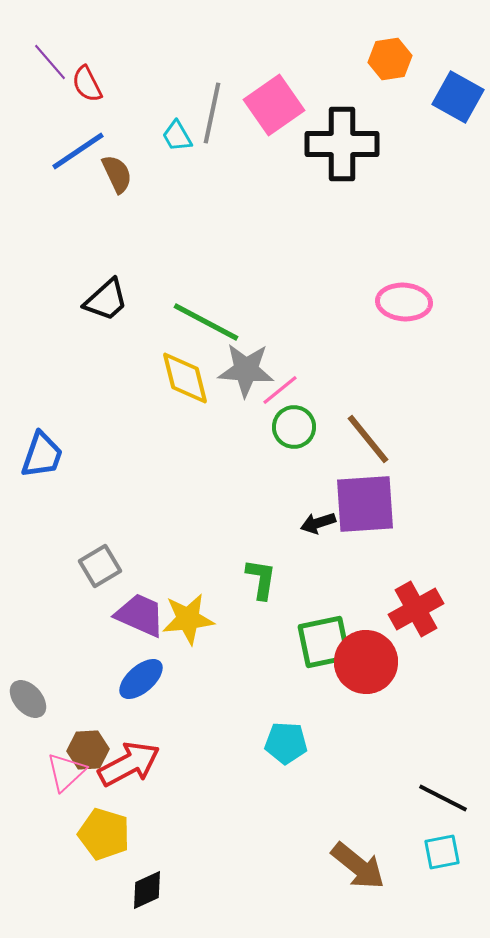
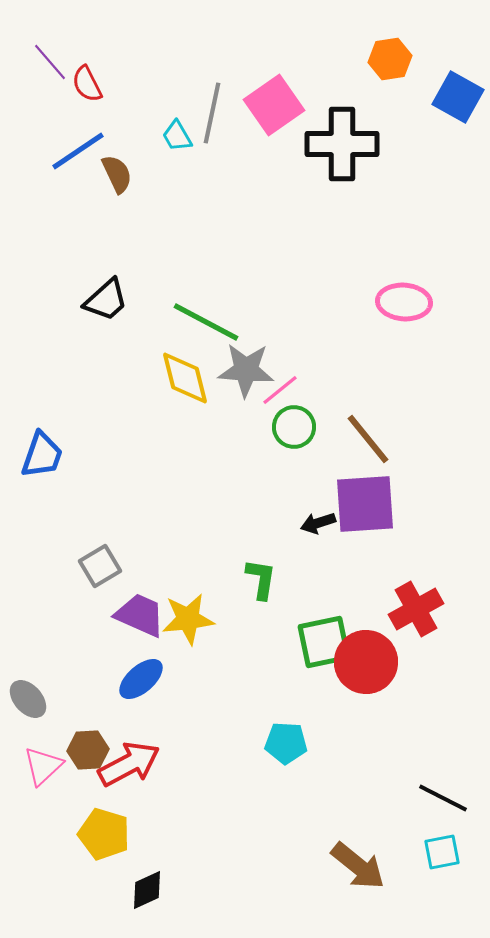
pink triangle: moved 23 px left, 6 px up
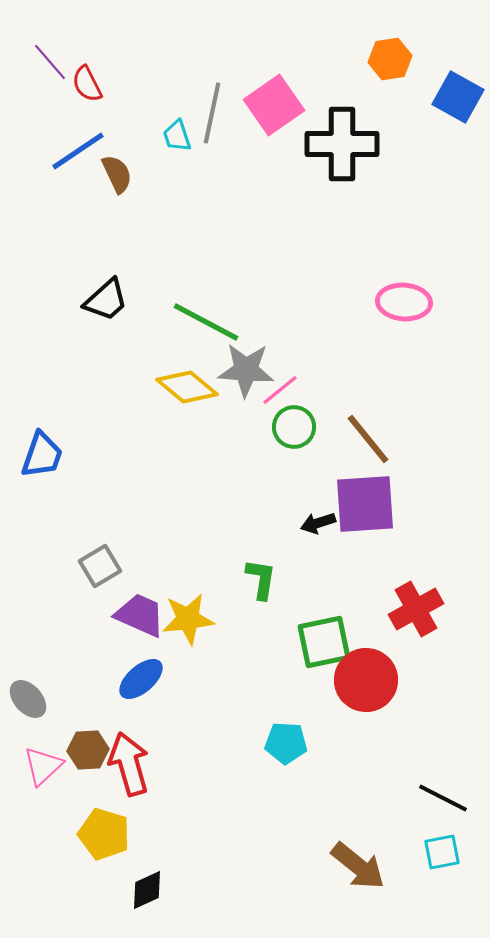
cyan trapezoid: rotated 12 degrees clockwise
yellow diamond: moved 2 px right, 9 px down; rotated 36 degrees counterclockwise
red circle: moved 18 px down
red arrow: rotated 78 degrees counterclockwise
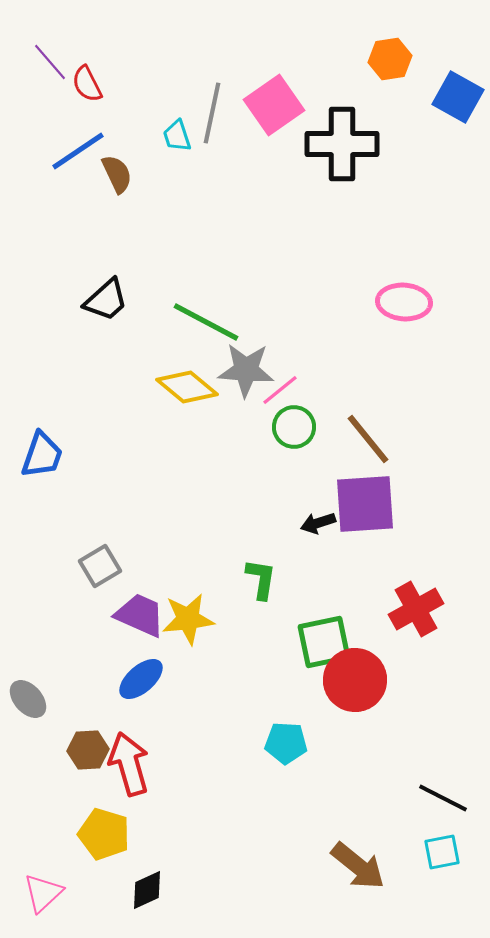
red circle: moved 11 px left
pink triangle: moved 127 px down
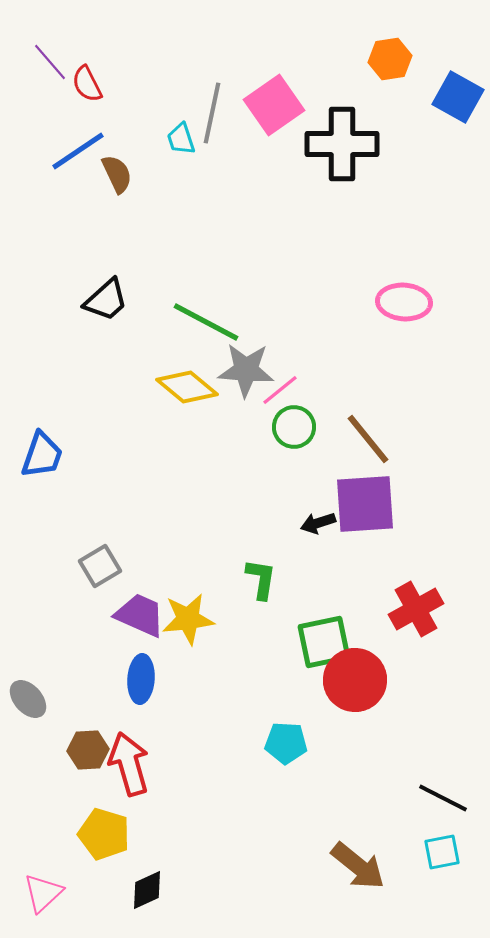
cyan trapezoid: moved 4 px right, 3 px down
blue ellipse: rotated 45 degrees counterclockwise
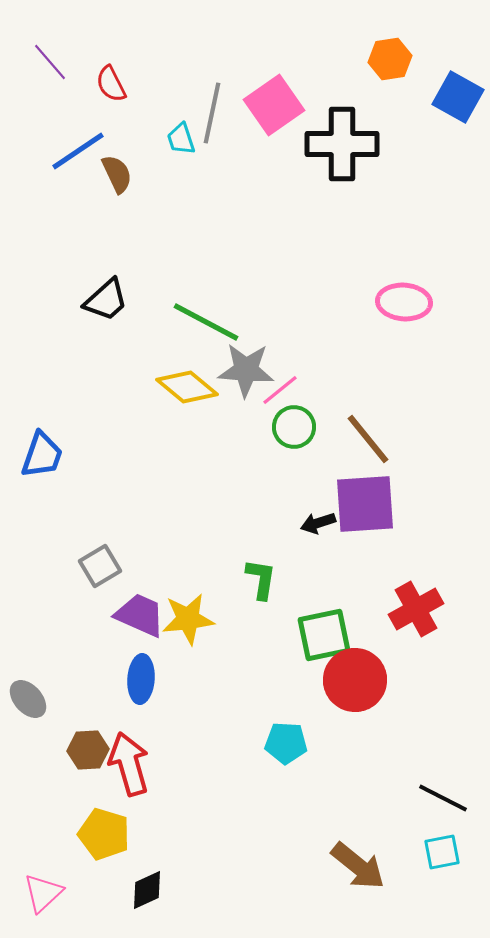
red semicircle: moved 24 px right
green square: moved 7 px up
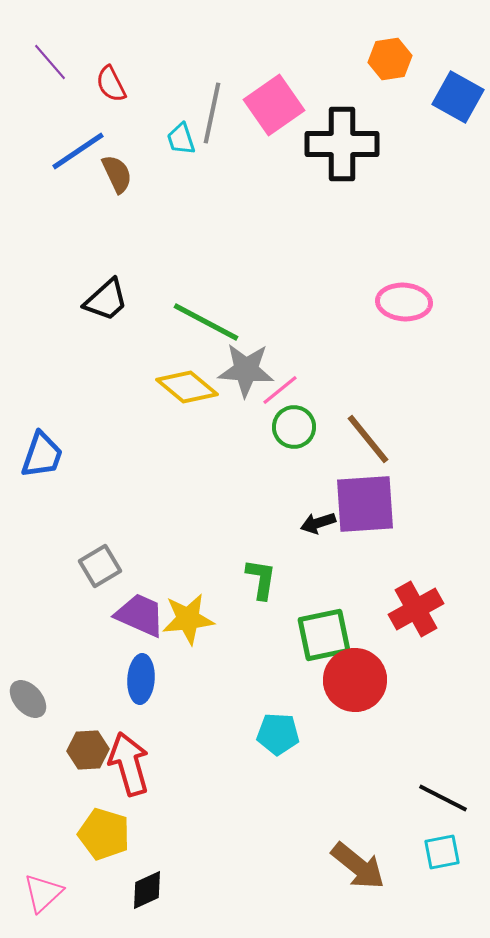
cyan pentagon: moved 8 px left, 9 px up
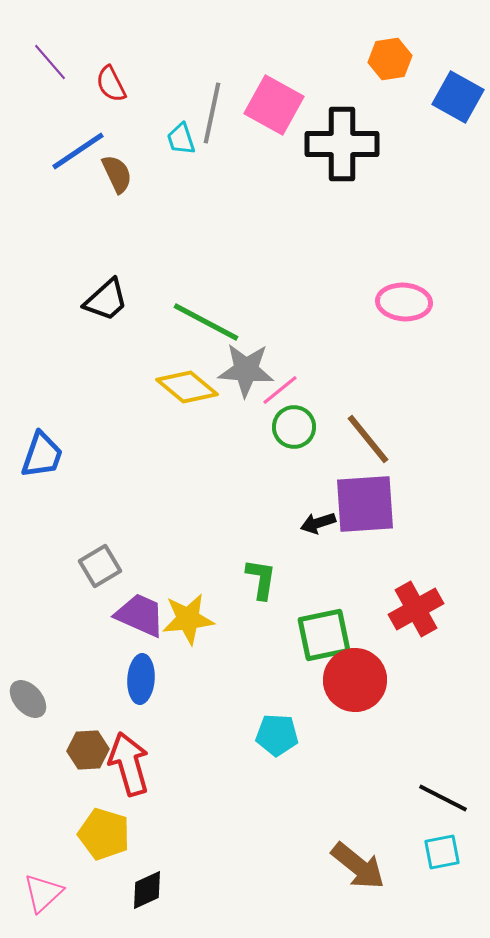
pink square: rotated 26 degrees counterclockwise
cyan pentagon: moved 1 px left, 1 px down
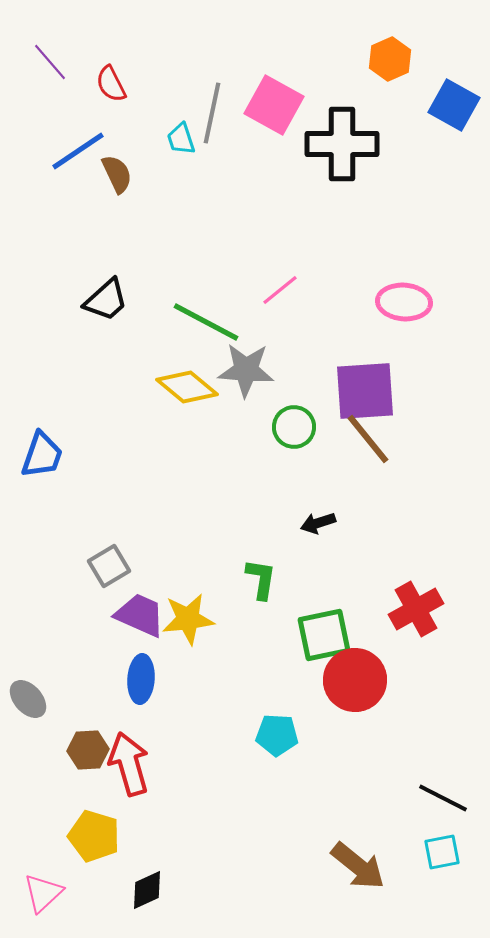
orange hexagon: rotated 15 degrees counterclockwise
blue square: moved 4 px left, 8 px down
pink line: moved 100 px up
purple square: moved 113 px up
gray square: moved 9 px right
yellow pentagon: moved 10 px left, 2 px down
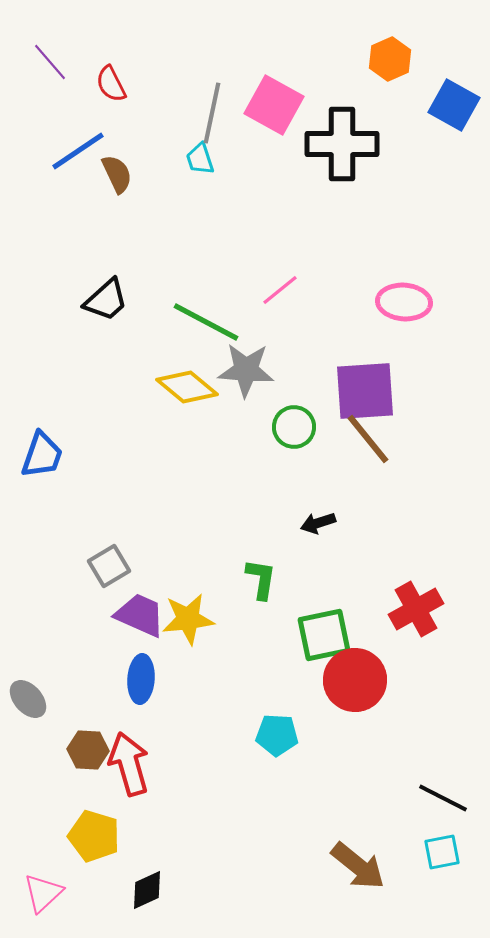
cyan trapezoid: moved 19 px right, 20 px down
brown hexagon: rotated 6 degrees clockwise
